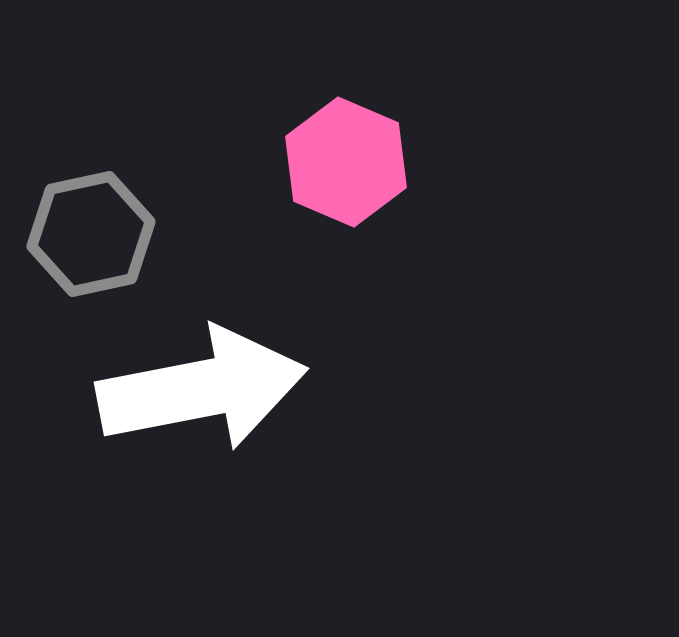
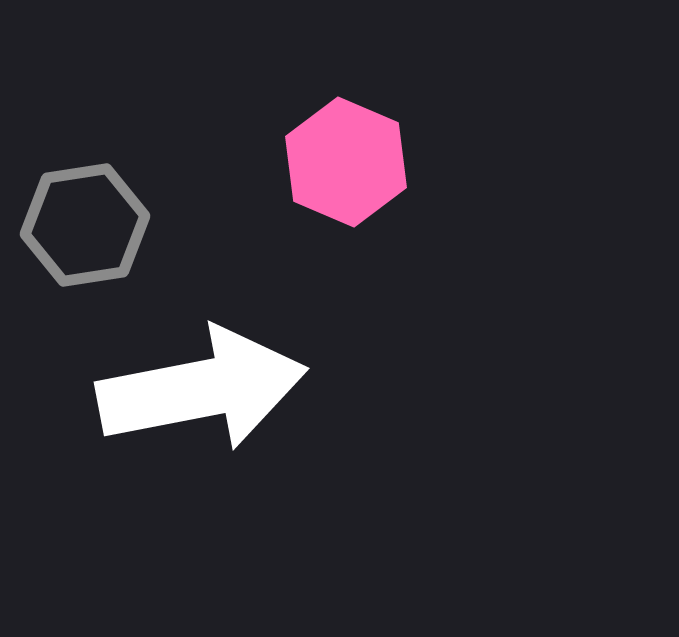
gray hexagon: moved 6 px left, 9 px up; rotated 3 degrees clockwise
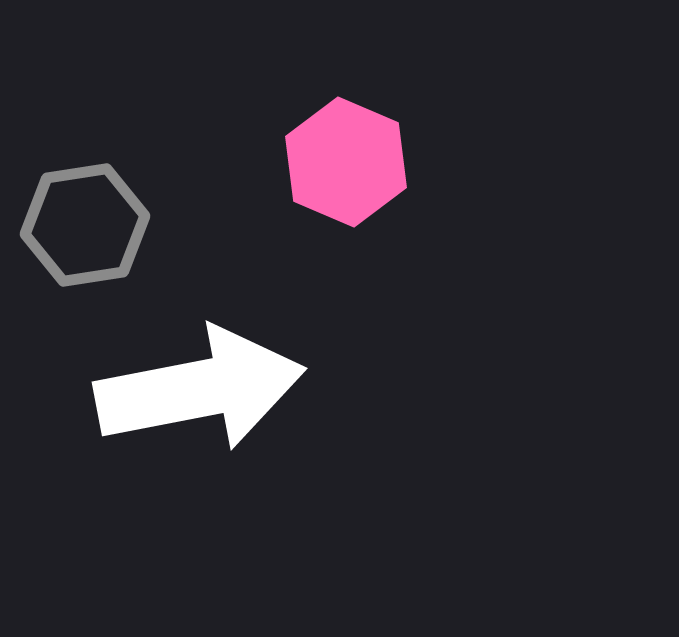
white arrow: moved 2 px left
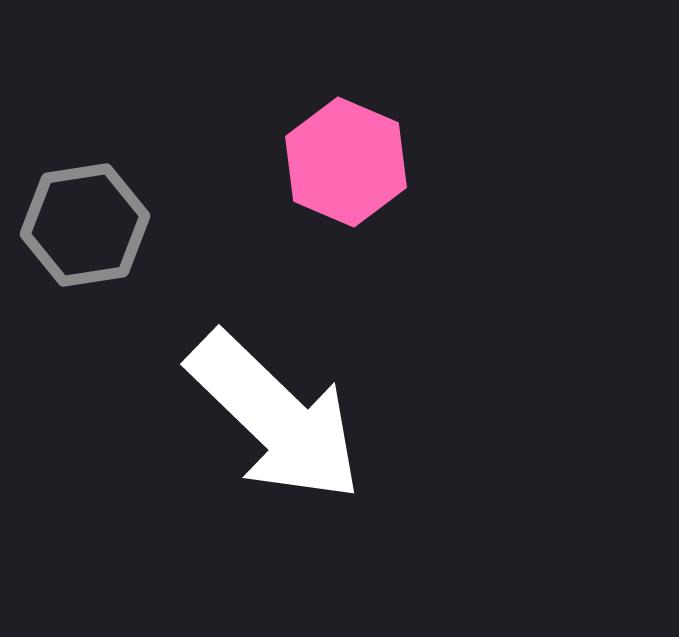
white arrow: moved 75 px right, 28 px down; rotated 55 degrees clockwise
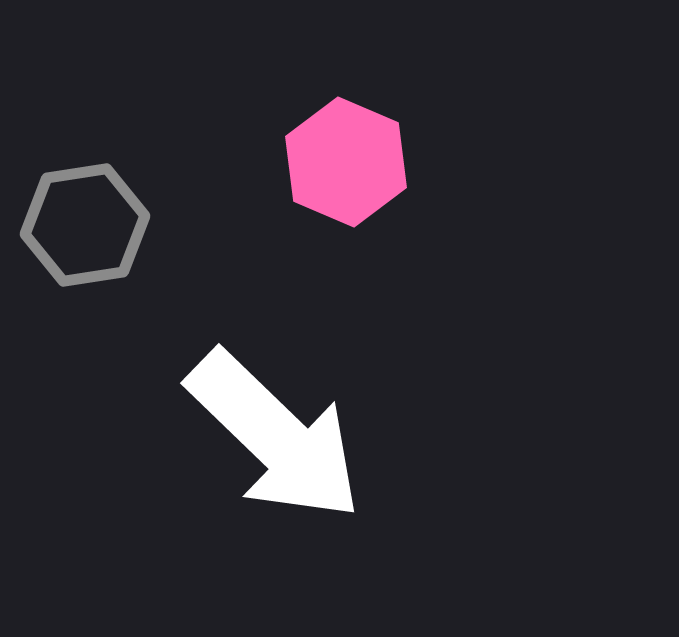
white arrow: moved 19 px down
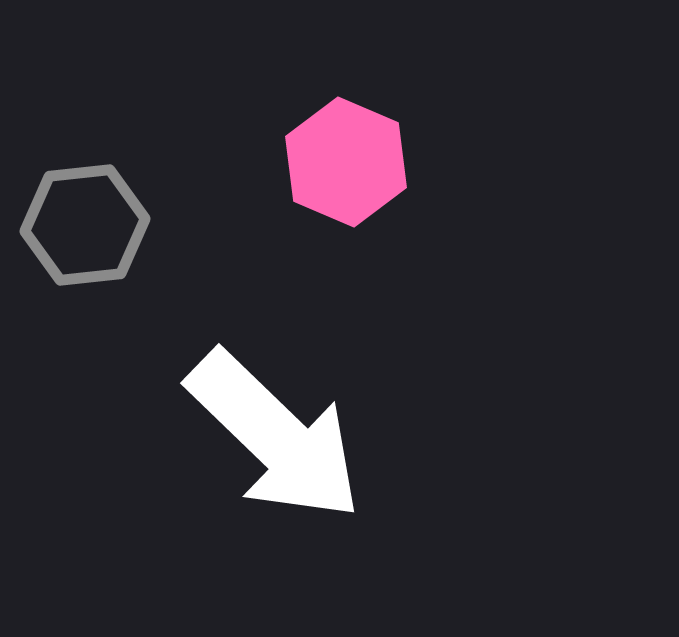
gray hexagon: rotated 3 degrees clockwise
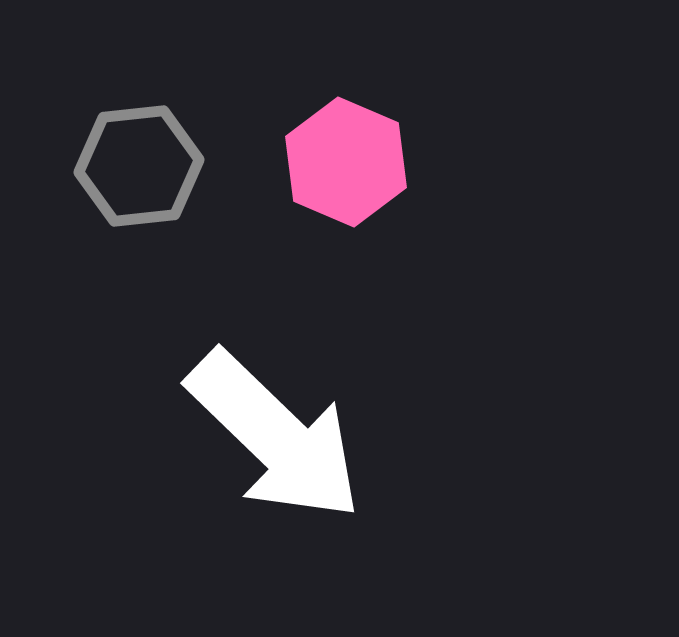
gray hexagon: moved 54 px right, 59 px up
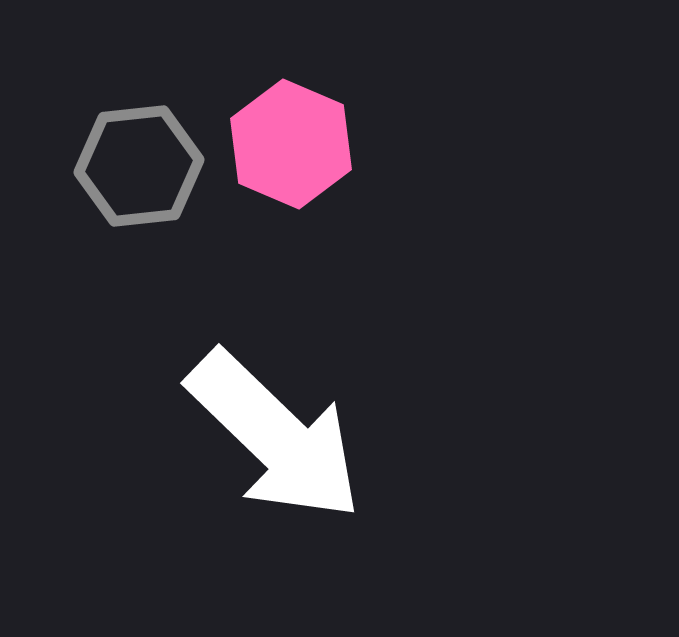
pink hexagon: moved 55 px left, 18 px up
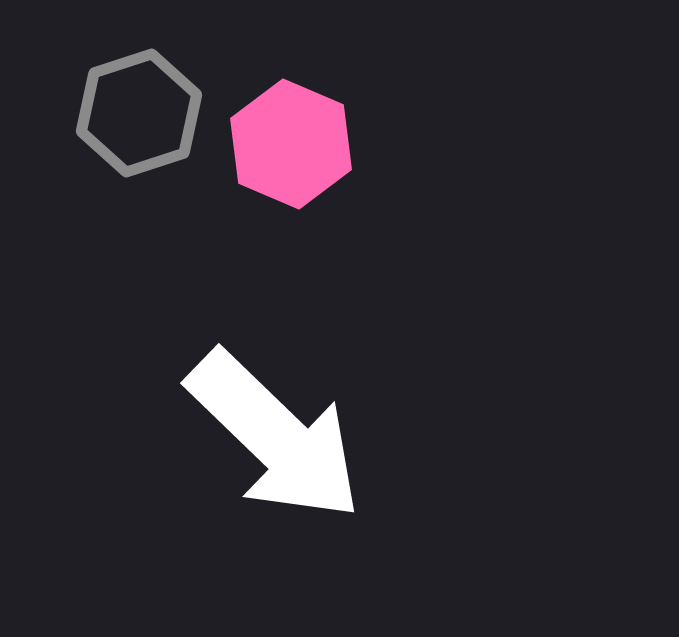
gray hexagon: moved 53 px up; rotated 12 degrees counterclockwise
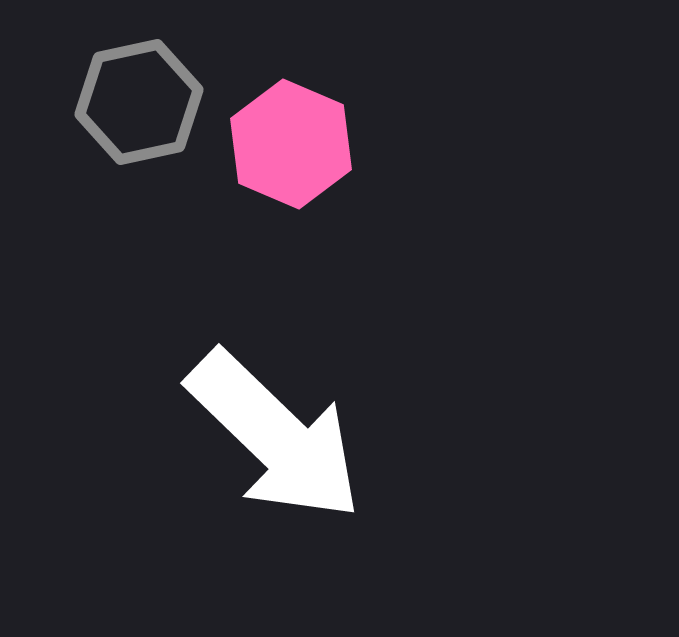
gray hexagon: moved 11 px up; rotated 6 degrees clockwise
